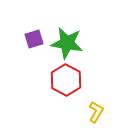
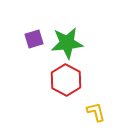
green star: rotated 16 degrees counterclockwise
yellow L-shape: rotated 45 degrees counterclockwise
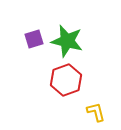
green star: moved 2 px up; rotated 20 degrees clockwise
red hexagon: rotated 12 degrees clockwise
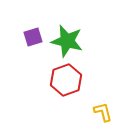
purple square: moved 1 px left, 2 px up
yellow L-shape: moved 7 px right
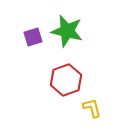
green star: moved 10 px up
yellow L-shape: moved 11 px left, 4 px up
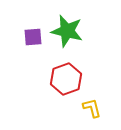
purple square: rotated 12 degrees clockwise
red hexagon: moved 1 px up
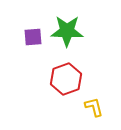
green star: rotated 12 degrees counterclockwise
yellow L-shape: moved 2 px right, 1 px up
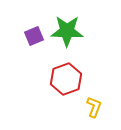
purple square: moved 1 px right, 1 px up; rotated 18 degrees counterclockwise
yellow L-shape: rotated 35 degrees clockwise
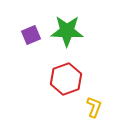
purple square: moved 3 px left, 1 px up
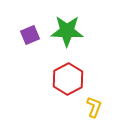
purple square: moved 1 px left
red hexagon: moved 2 px right; rotated 8 degrees counterclockwise
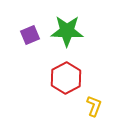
red hexagon: moved 2 px left, 1 px up
yellow L-shape: moved 1 px up
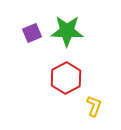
purple square: moved 2 px right, 2 px up
